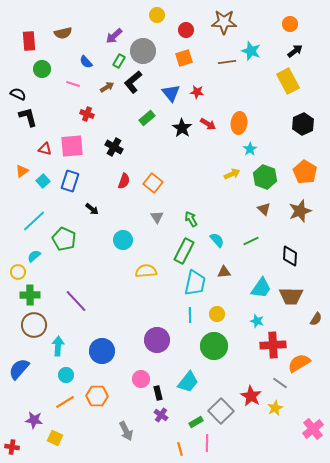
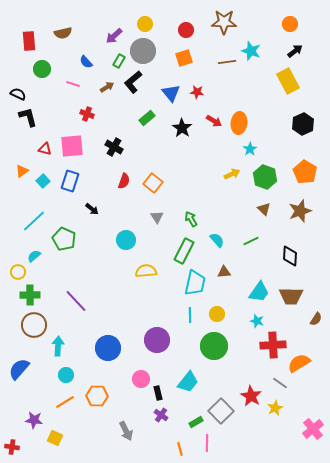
yellow circle at (157, 15): moved 12 px left, 9 px down
red arrow at (208, 124): moved 6 px right, 3 px up
cyan circle at (123, 240): moved 3 px right
cyan trapezoid at (261, 288): moved 2 px left, 4 px down
blue circle at (102, 351): moved 6 px right, 3 px up
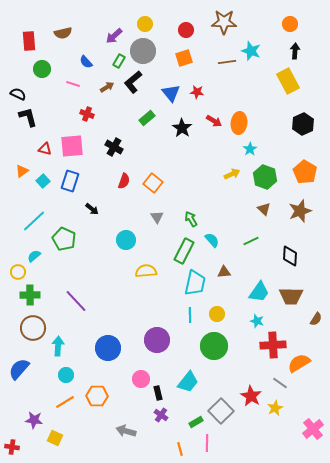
black arrow at (295, 51): rotated 49 degrees counterclockwise
cyan semicircle at (217, 240): moved 5 px left
brown circle at (34, 325): moved 1 px left, 3 px down
gray arrow at (126, 431): rotated 132 degrees clockwise
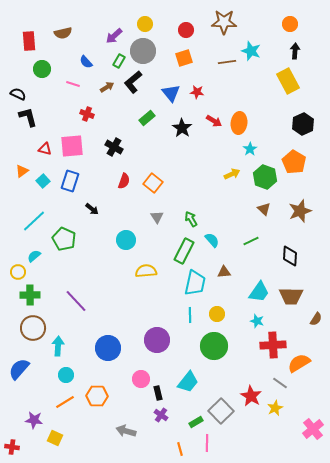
orange pentagon at (305, 172): moved 11 px left, 10 px up
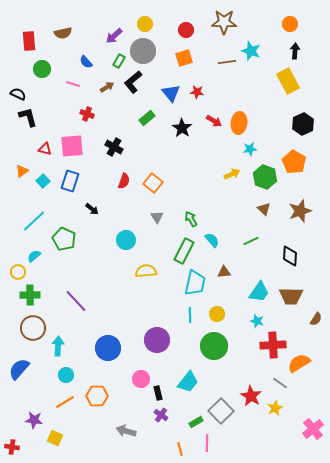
cyan star at (250, 149): rotated 24 degrees clockwise
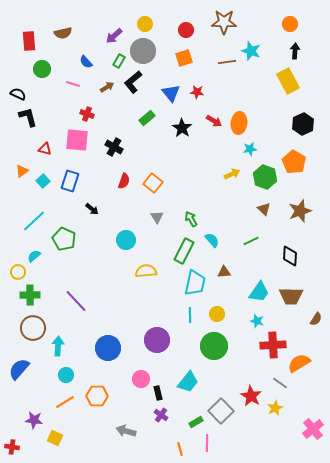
pink square at (72, 146): moved 5 px right, 6 px up; rotated 10 degrees clockwise
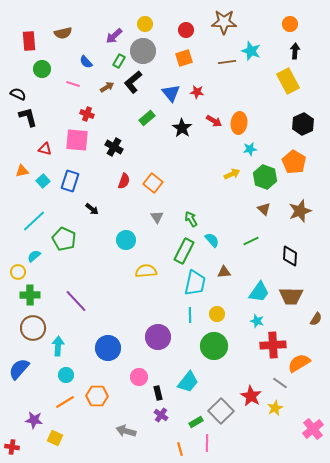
orange triangle at (22, 171): rotated 24 degrees clockwise
purple circle at (157, 340): moved 1 px right, 3 px up
pink circle at (141, 379): moved 2 px left, 2 px up
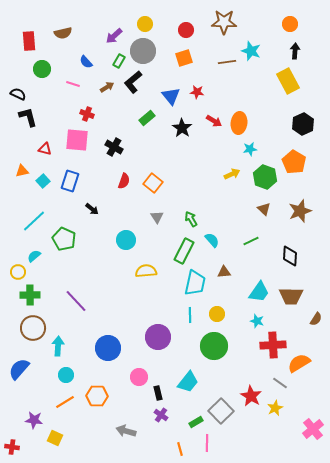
blue triangle at (171, 93): moved 3 px down
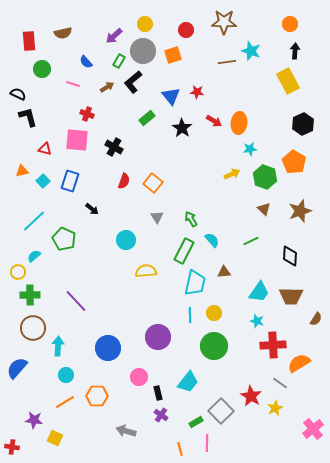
orange square at (184, 58): moved 11 px left, 3 px up
yellow circle at (217, 314): moved 3 px left, 1 px up
blue semicircle at (19, 369): moved 2 px left, 1 px up
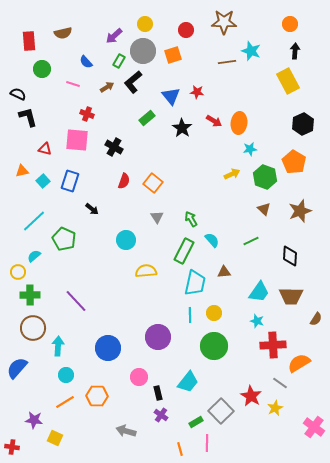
pink cross at (313, 429): moved 1 px right, 2 px up; rotated 15 degrees counterclockwise
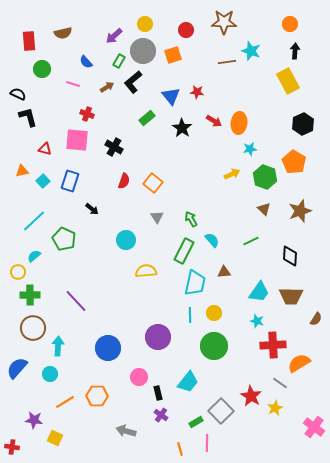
cyan circle at (66, 375): moved 16 px left, 1 px up
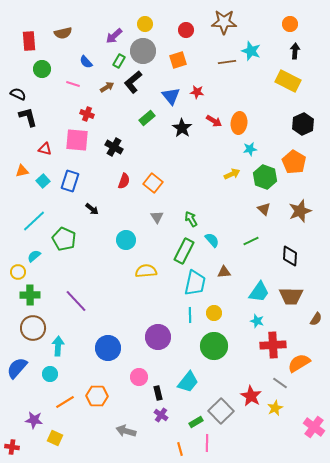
orange square at (173, 55): moved 5 px right, 5 px down
yellow rectangle at (288, 81): rotated 35 degrees counterclockwise
